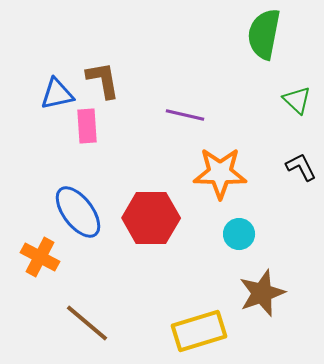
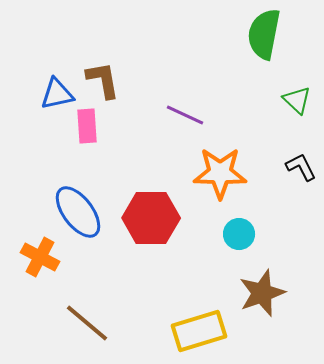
purple line: rotated 12 degrees clockwise
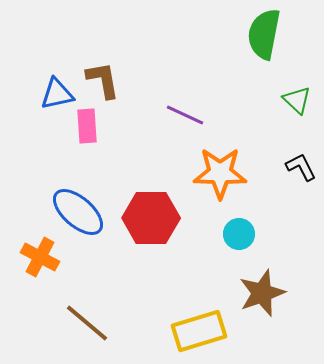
blue ellipse: rotated 12 degrees counterclockwise
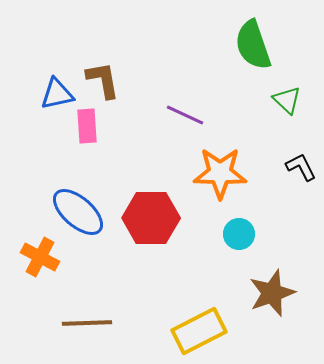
green semicircle: moved 11 px left, 11 px down; rotated 30 degrees counterclockwise
green triangle: moved 10 px left
brown star: moved 10 px right
brown line: rotated 42 degrees counterclockwise
yellow rectangle: rotated 10 degrees counterclockwise
